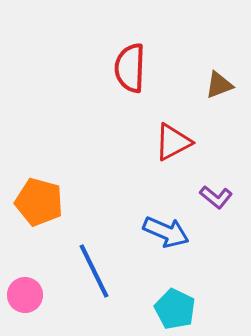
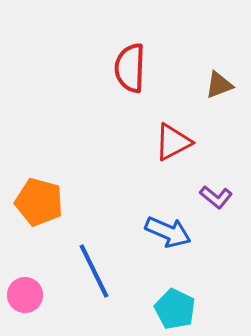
blue arrow: moved 2 px right
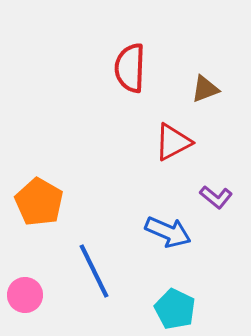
brown triangle: moved 14 px left, 4 px down
orange pentagon: rotated 15 degrees clockwise
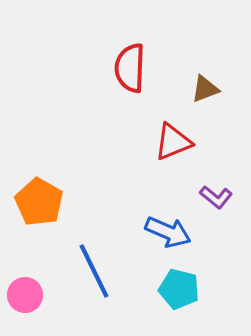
red triangle: rotated 6 degrees clockwise
cyan pentagon: moved 4 px right, 20 px up; rotated 12 degrees counterclockwise
